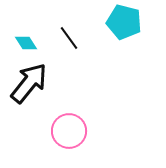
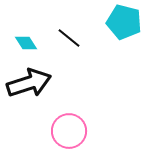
black line: rotated 15 degrees counterclockwise
black arrow: rotated 33 degrees clockwise
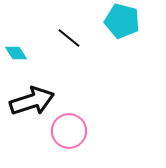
cyan pentagon: moved 2 px left, 1 px up
cyan diamond: moved 10 px left, 10 px down
black arrow: moved 3 px right, 18 px down
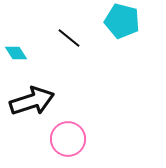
pink circle: moved 1 px left, 8 px down
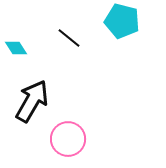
cyan diamond: moved 5 px up
black arrow: rotated 42 degrees counterclockwise
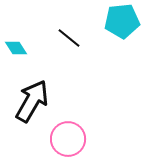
cyan pentagon: rotated 20 degrees counterclockwise
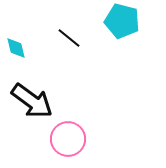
cyan pentagon: rotated 20 degrees clockwise
cyan diamond: rotated 20 degrees clockwise
black arrow: rotated 96 degrees clockwise
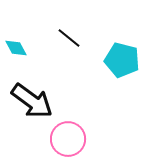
cyan pentagon: moved 39 px down
cyan diamond: rotated 15 degrees counterclockwise
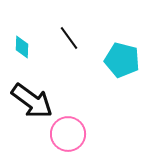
black line: rotated 15 degrees clockwise
cyan diamond: moved 6 px right, 1 px up; rotated 30 degrees clockwise
pink circle: moved 5 px up
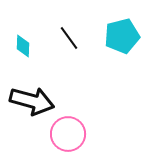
cyan diamond: moved 1 px right, 1 px up
cyan pentagon: moved 24 px up; rotated 28 degrees counterclockwise
black arrow: rotated 21 degrees counterclockwise
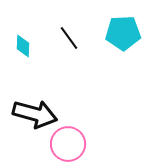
cyan pentagon: moved 1 px right, 3 px up; rotated 12 degrees clockwise
black arrow: moved 3 px right, 13 px down
pink circle: moved 10 px down
